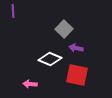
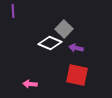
white diamond: moved 16 px up
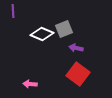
gray square: rotated 24 degrees clockwise
white diamond: moved 8 px left, 9 px up
red square: moved 1 px right, 1 px up; rotated 25 degrees clockwise
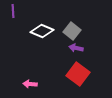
gray square: moved 8 px right, 2 px down; rotated 30 degrees counterclockwise
white diamond: moved 3 px up
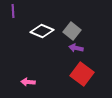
red square: moved 4 px right
pink arrow: moved 2 px left, 2 px up
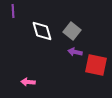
white diamond: rotated 50 degrees clockwise
purple arrow: moved 1 px left, 4 px down
red square: moved 14 px right, 9 px up; rotated 25 degrees counterclockwise
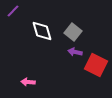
purple line: rotated 48 degrees clockwise
gray square: moved 1 px right, 1 px down
red square: rotated 15 degrees clockwise
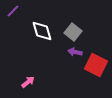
pink arrow: rotated 136 degrees clockwise
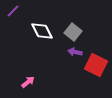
white diamond: rotated 10 degrees counterclockwise
